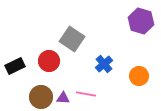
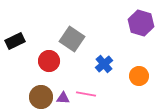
purple hexagon: moved 2 px down
black rectangle: moved 25 px up
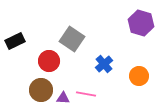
brown circle: moved 7 px up
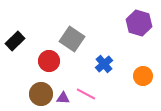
purple hexagon: moved 2 px left
black rectangle: rotated 18 degrees counterclockwise
orange circle: moved 4 px right
brown circle: moved 4 px down
pink line: rotated 18 degrees clockwise
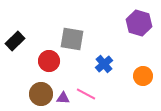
gray square: rotated 25 degrees counterclockwise
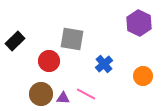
purple hexagon: rotated 10 degrees clockwise
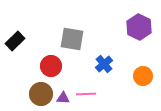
purple hexagon: moved 4 px down
red circle: moved 2 px right, 5 px down
pink line: rotated 30 degrees counterclockwise
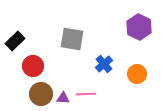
red circle: moved 18 px left
orange circle: moved 6 px left, 2 px up
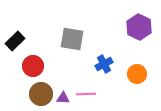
blue cross: rotated 12 degrees clockwise
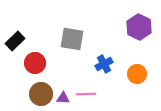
red circle: moved 2 px right, 3 px up
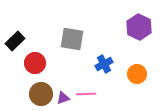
purple triangle: rotated 24 degrees counterclockwise
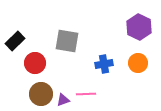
gray square: moved 5 px left, 2 px down
blue cross: rotated 18 degrees clockwise
orange circle: moved 1 px right, 11 px up
purple triangle: moved 2 px down
